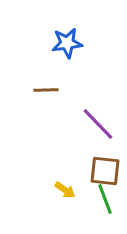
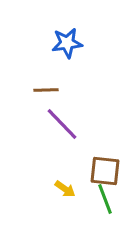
purple line: moved 36 px left
yellow arrow: moved 1 px up
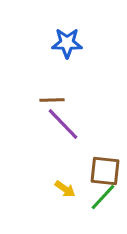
blue star: rotated 8 degrees clockwise
brown line: moved 6 px right, 10 px down
purple line: moved 1 px right
green line: moved 2 px left, 2 px up; rotated 64 degrees clockwise
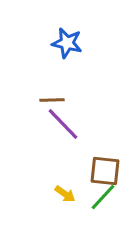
blue star: rotated 12 degrees clockwise
yellow arrow: moved 5 px down
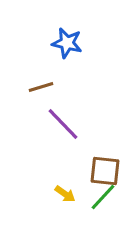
brown line: moved 11 px left, 13 px up; rotated 15 degrees counterclockwise
